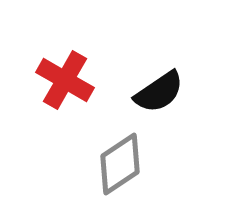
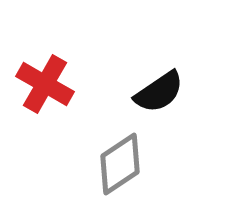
red cross: moved 20 px left, 4 px down
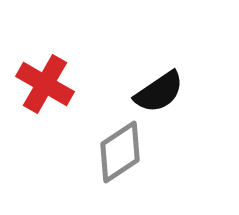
gray diamond: moved 12 px up
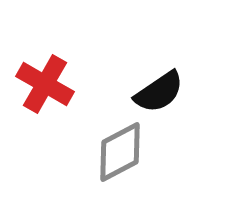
gray diamond: rotated 6 degrees clockwise
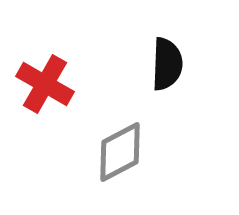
black semicircle: moved 8 px right, 28 px up; rotated 54 degrees counterclockwise
